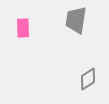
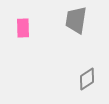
gray diamond: moved 1 px left
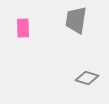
gray diamond: moved 1 px up; rotated 50 degrees clockwise
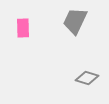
gray trapezoid: moved 1 px left, 1 px down; rotated 16 degrees clockwise
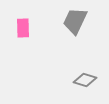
gray diamond: moved 2 px left, 2 px down
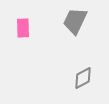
gray diamond: moved 2 px left, 2 px up; rotated 45 degrees counterclockwise
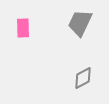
gray trapezoid: moved 5 px right, 2 px down
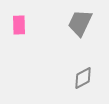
pink rectangle: moved 4 px left, 3 px up
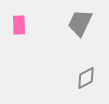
gray diamond: moved 3 px right
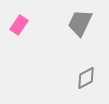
pink rectangle: rotated 36 degrees clockwise
